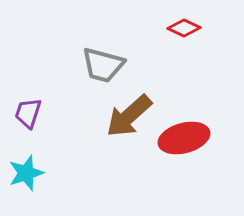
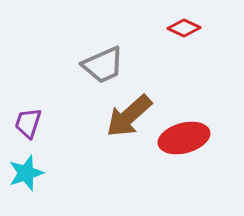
gray trapezoid: rotated 39 degrees counterclockwise
purple trapezoid: moved 10 px down
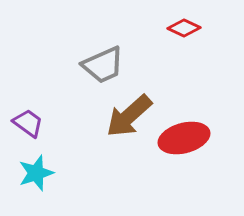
purple trapezoid: rotated 108 degrees clockwise
cyan star: moved 10 px right
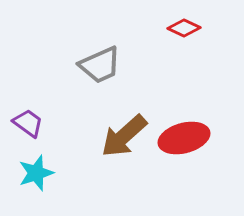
gray trapezoid: moved 3 px left
brown arrow: moved 5 px left, 20 px down
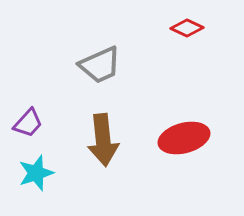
red diamond: moved 3 px right
purple trapezoid: rotated 96 degrees clockwise
brown arrow: moved 21 px left, 4 px down; rotated 54 degrees counterclockwise
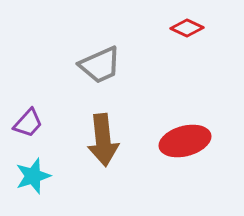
red ellipse: moved 1 px right, 3 px down
cyan star: moved 3 px left, 3 px down
